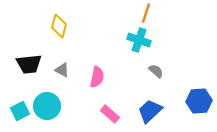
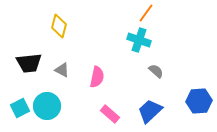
orange line: rotated 18 degrees clockwise
black trapezoid: moved 1 px up
cyan square: moved 3 px up
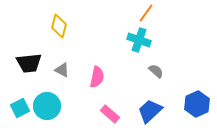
blue hexagon: moved 2 px left, 3 px down; rotated 20 degrees counterclockwise
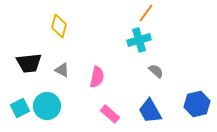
cyan cross: rotated 35 degrees counterclockwise
blue hexagon: rotated 10 degrees clockwise
blue trapezoid: rotated 76 degrees counterclockwise
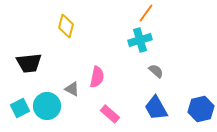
yellow diamond: moved 7 px right
cyan cross: moved 1 px right
gray triangle: moved 10 px right, 19 px down
blue hexagon: moved 4 px right, 5 px down
blue trapezoid: moved 6 px right, 3 px up
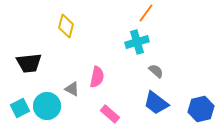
cyan cross: moved 3 px left, 2 px down
blue trapezoid: moved 5 px up; rotated 24 degrees counterclockwise
